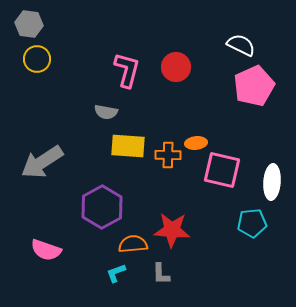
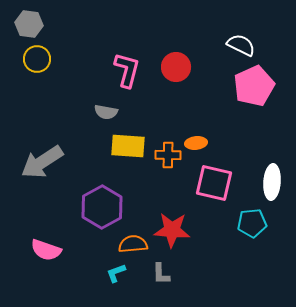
pink square: moved 8 px left, 13 px down
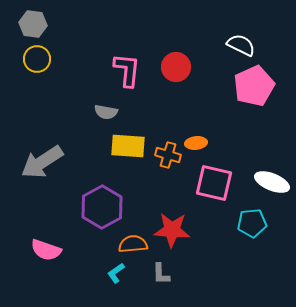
gray hexagon: moved 4 px right
pink L-shape: rotated 9 degrees counterclockwise
orange cross: rotated 15 degrees clockwise
white ellipse: rotated 72 degrees counterclockwise
cyan L-shape: rotated 15 degrees counterclockwise
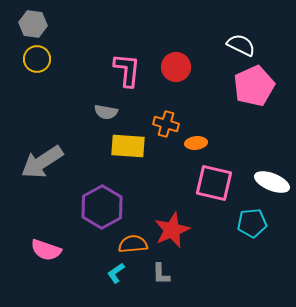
orange cross: moved 2 px left, 31 px up
red star: rotated 27 degrees counterclockwise
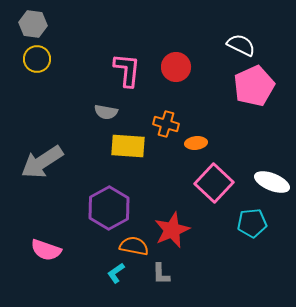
pink square: rotated 30 degrees clockwise
purple hexagon: moved 7 px right, 1 px down
orange semicircle: moved 1 px right, 2 px down; rotated 16 degrees clockwise
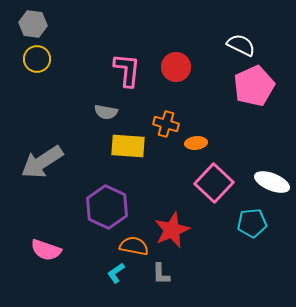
purple hexagon: moved 2 px left, 1 px up; rotated 6 degrees counterclockwise
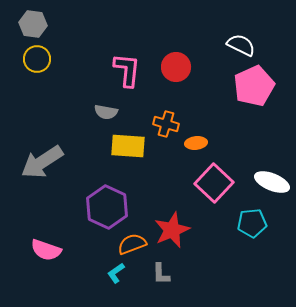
orange semicircle: moved 2 px left, 2 px up; rotated 32 degrees counterclockwise
